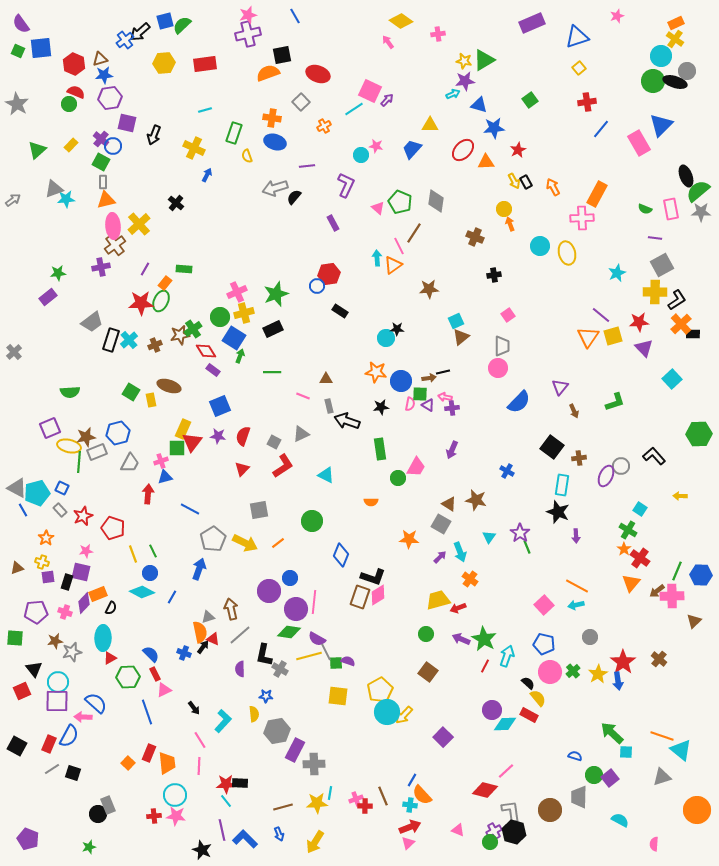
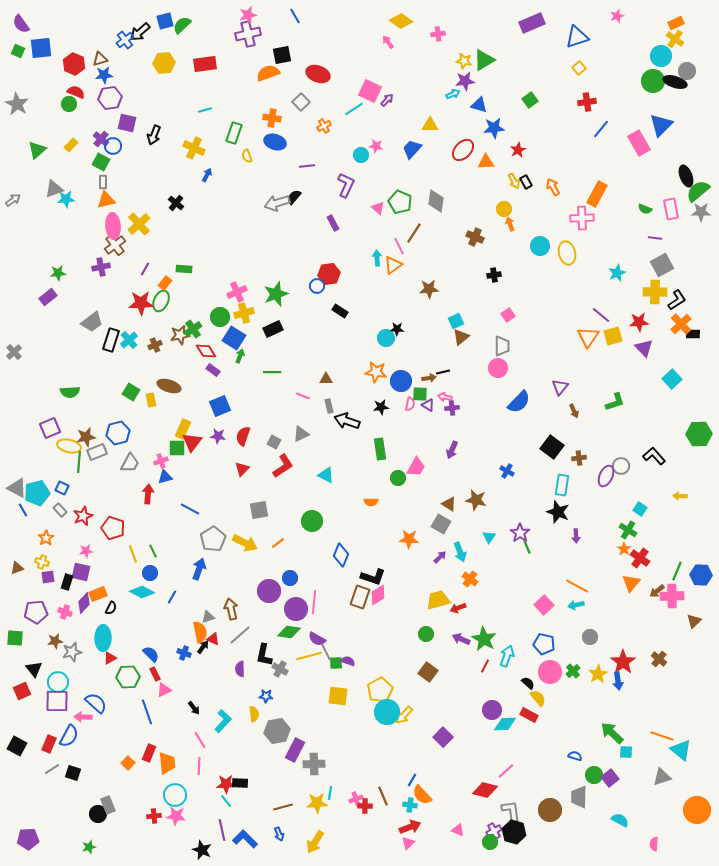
gray arrow at (275, 188): moved 2 px right, 15 px down
purple pentagon at (28, 839): rotated 25 degrees counterclockwise
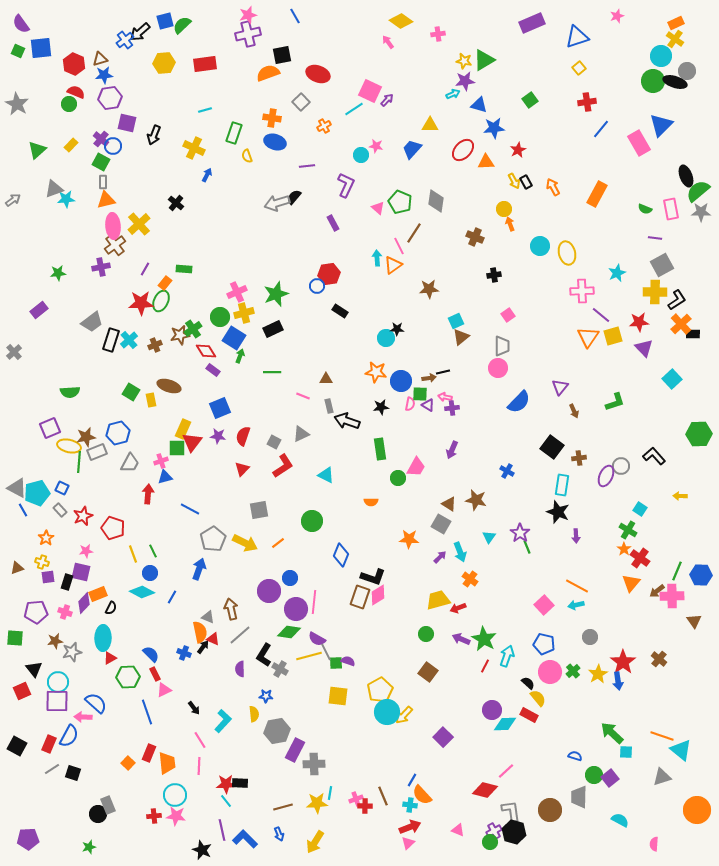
pink cross at (582, 218): moved 73 px down
purple rectangle at (48, 297): moved 9 px left, 13 px down
blue square at (220, 406): moved 2 px down
gray triangle at (208, 617): rotated 40 degrees clockwise
brown triangle at (694, 621): rotated 21 degrees counterclockwise
black L-shape at (264, 655): rotated 20 degrees clockwise
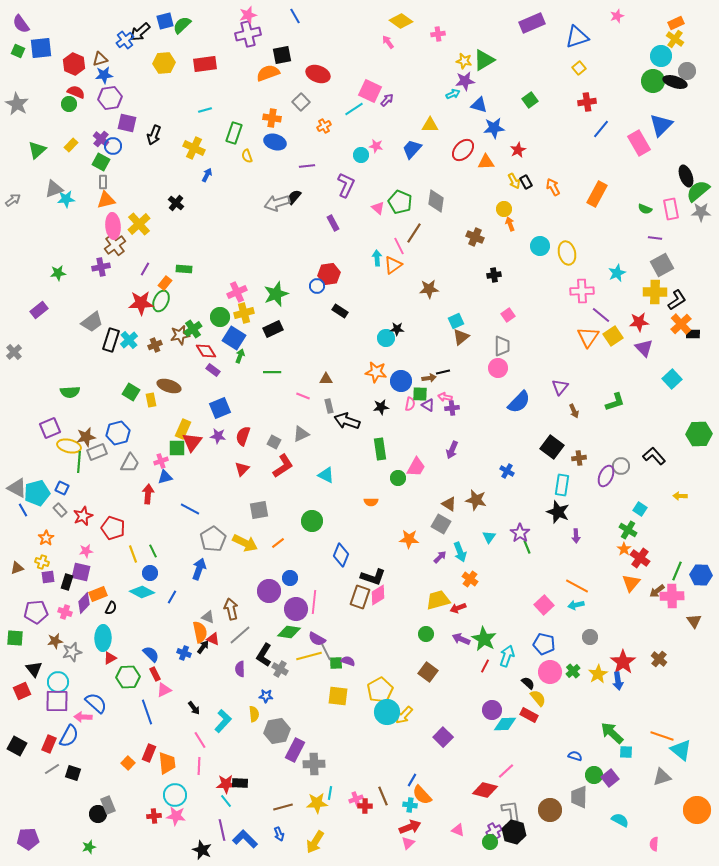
yellow square at (613, 336): rotated 18 degrees counterclockwise
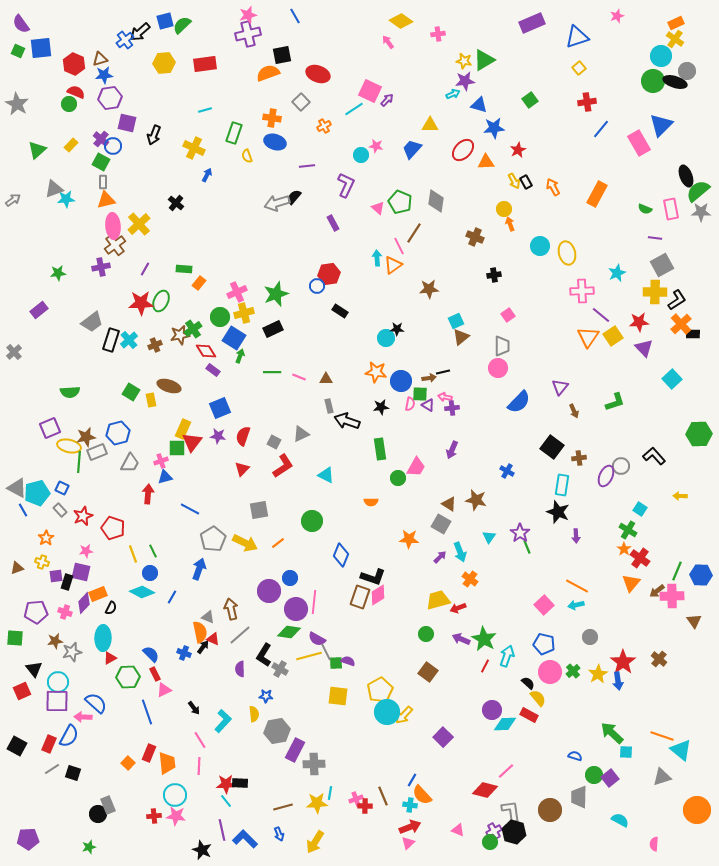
orange rectangle at (165, 283): moved 34 px right
pink line at (303, 396): moved 4 px left, 19 px up
purple square at (48, 577): moved 8 px right, 1 px up
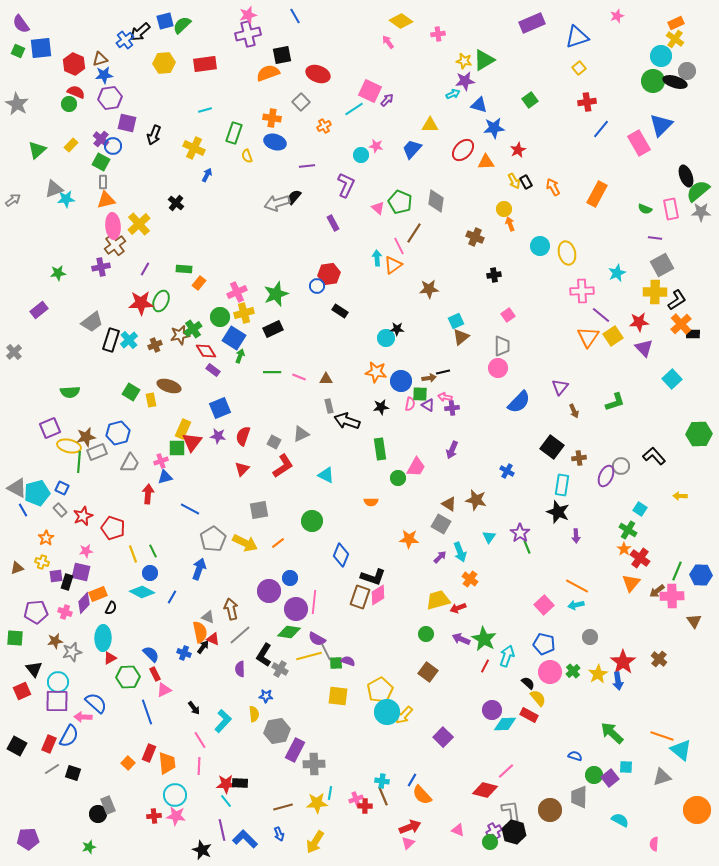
cyan square at (626, 752): moved 15 px down
cyan cross at (410, 805): moved 28 px left, 24 px up
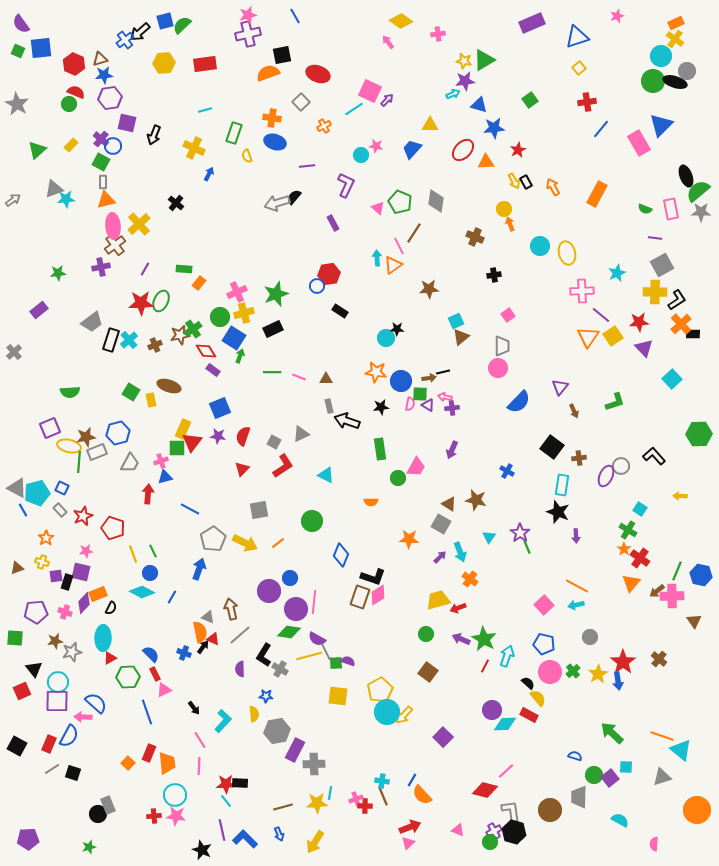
blue arrow at (207, 175): moved 2 px right, 1 px up
blue hexagon at (701, 575): rotated 10 degrees clockwise
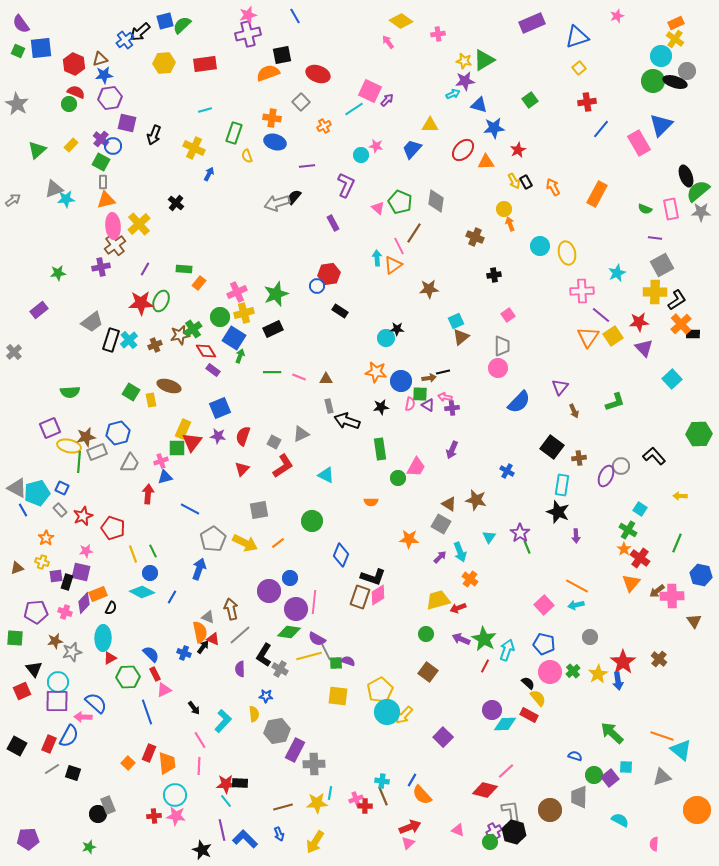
green line at (677, 571): moved 28 px up
cyan arrow at (507, 656): moved 6 px up
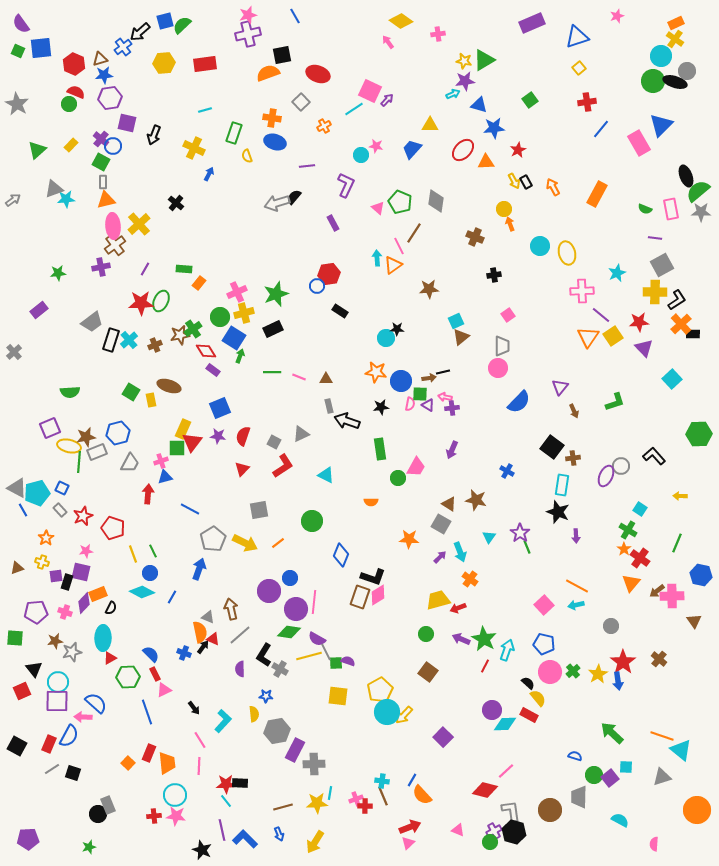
blue cross at (125, 40): moved 2 px left, 7 px down
brown cross at (579, 458): moved 6 px left
gray circle at (590, 637): moved 21 px right, 11 px up
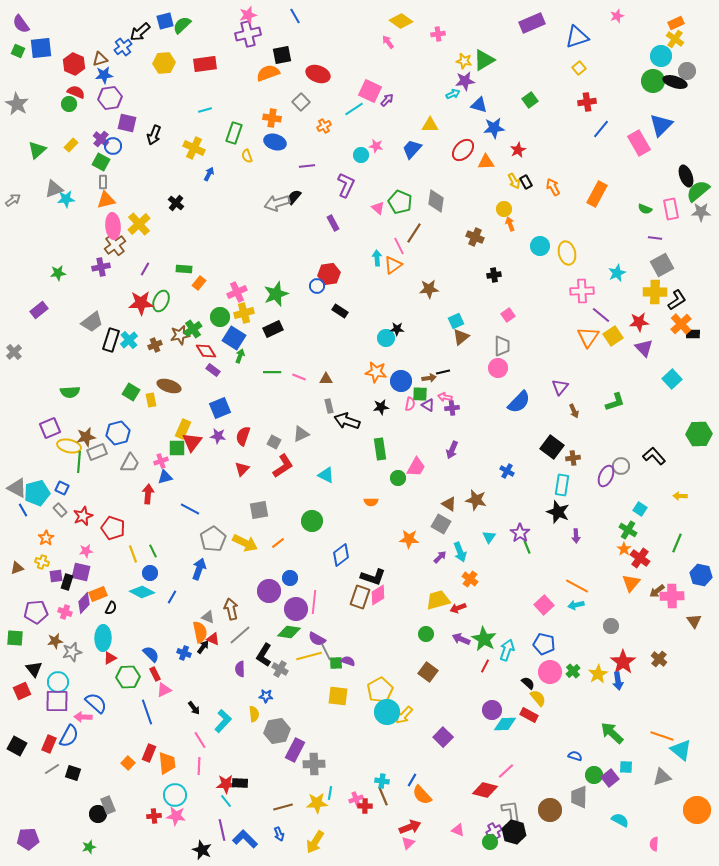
blue diamond at (341, 555): rotated 30 degrees clockwise
